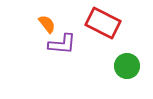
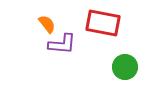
red rectangle: rotated 16 degrees counterclockwise
green circle: moved 2 px left, 1 px down
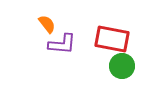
red rectangle: moved 9 px right, 16 px down
green circle: moved 3 px left, 1 px up
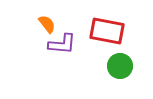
red rectangle: moved 5 px left, 8 px up
green circle: moved 2 px left
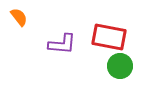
orange semicircle: moved 28 px left, 7 px up
red rectangle: moved 2 px right, 6 px down
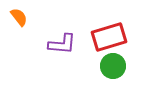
red rectangle: rotated 28 degrees counterclockwise
green circle: moved 7 px left
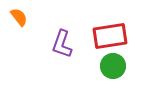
red rectangle: moved 1 px right, 1 px up; rotated 8 degrees clockwise
purple L-shape: rotated 104 degrees clockwise
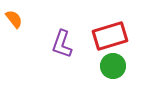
orange semicircle: moved 5 px left, 2 px down
red rectangle: rotated 8 degrees counterclockwise
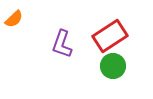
orange semicircle: rotated 84 degrees clockwise
red rectangle: rotated 16 degrees counterclockwise
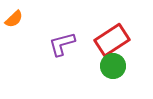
red rectangle: moved 2 px right, 4 px down
purple L-shape: rotated 56 degrees clockwise
